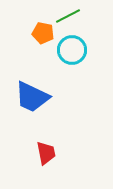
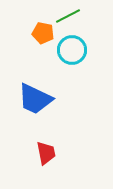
blue trapezoid: moved 3 px right, 2 px down
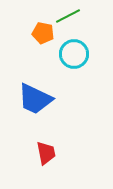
cyan circle: moved 2 px right, 4 px down
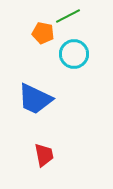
red trapezoid: moved 2 px left, 2 px down
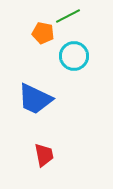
cyan circle: moved 2 px down
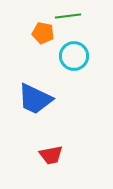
green line: rotated 20 degrees clockwise
red trapezoid: moved 7 px right; rotated 90 degrees clockwise
